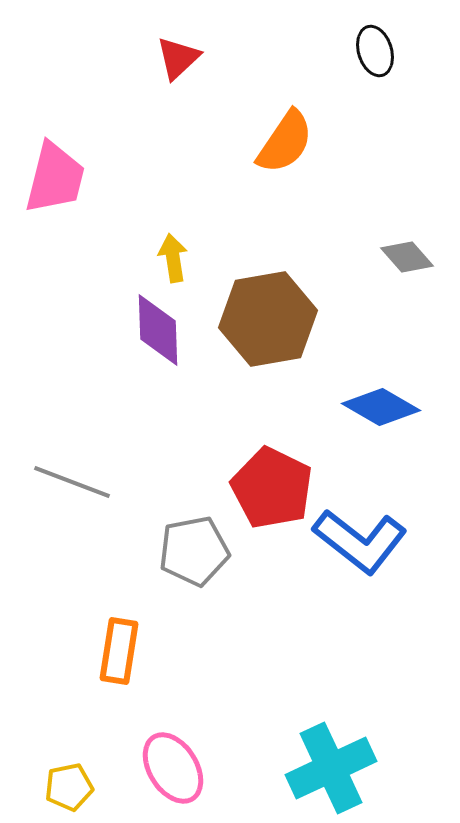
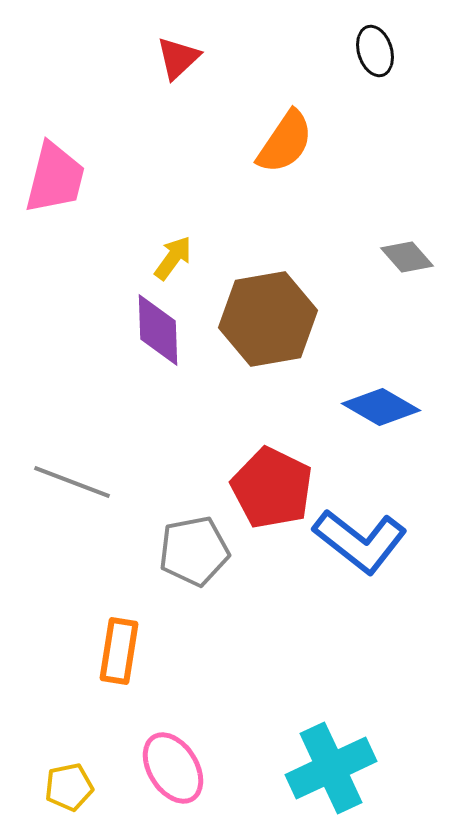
yellow arrow: rotated 45 degrees clockwise
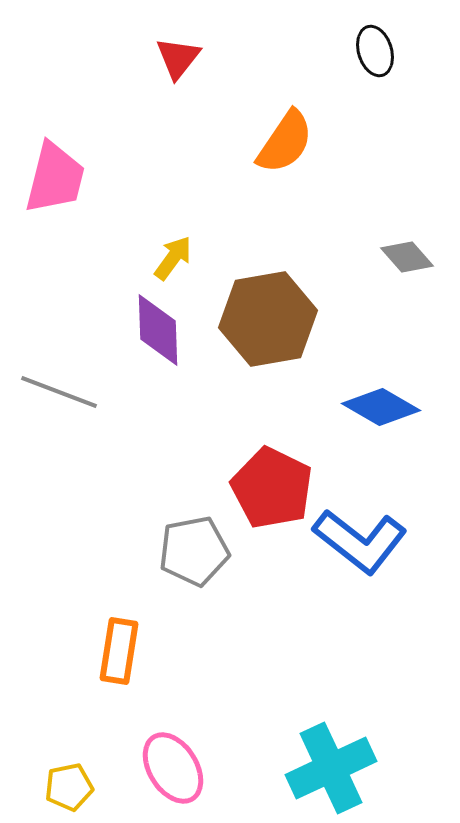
red triangle: rotated 9 degrees counterclockwise
gray line: moved 13 px left, 90 px up
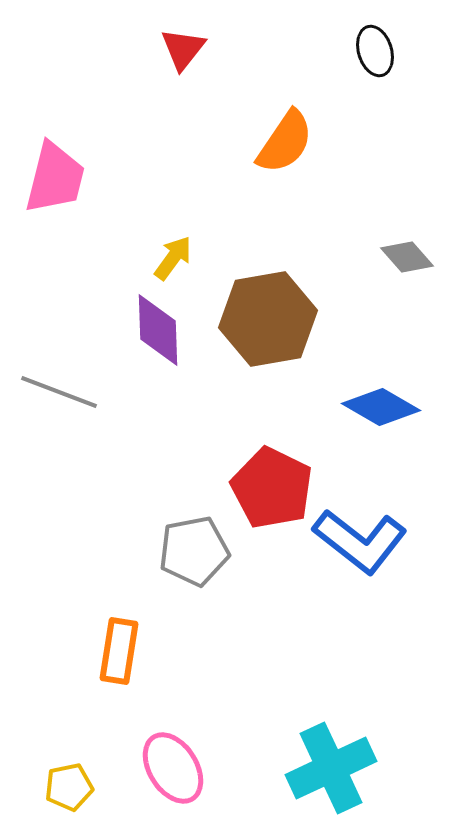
red triangle: moved 5 px right, 9 px up
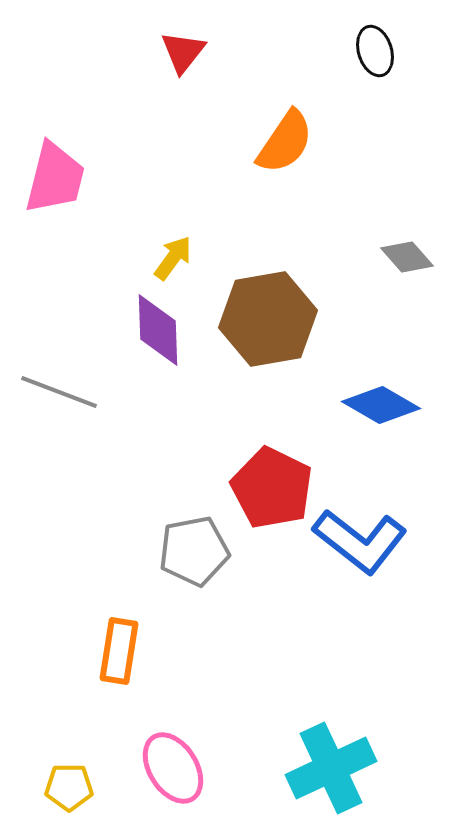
red triangle: moved 3 px down
blue diamond: moved 2 px up
yellow pentagon: rotated 12 degrees clockwise
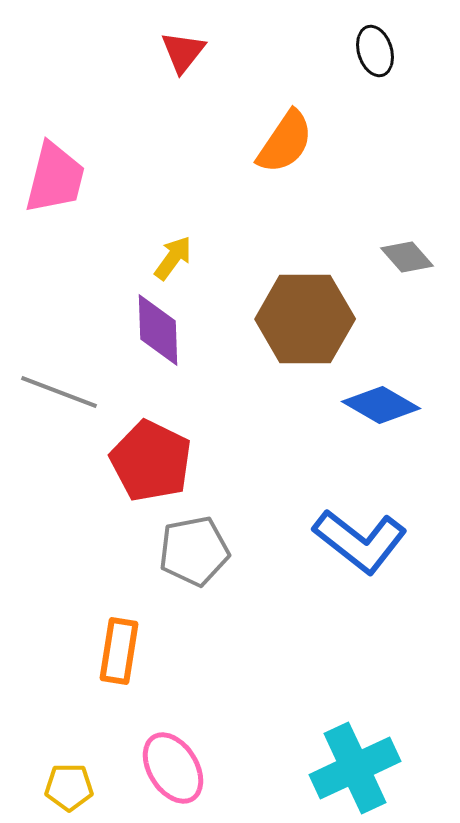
brown hexagon: moved 37 px right; rotated 10 degrees clockwise
red pentagon: moved 121 px left, 27 px up
cyan cross: moved 24 px right
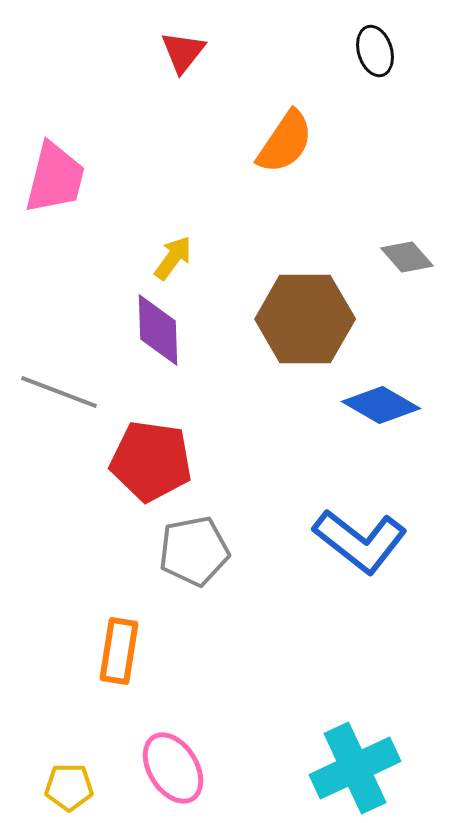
red pentagon: rotated 18 degrees counterclockwise
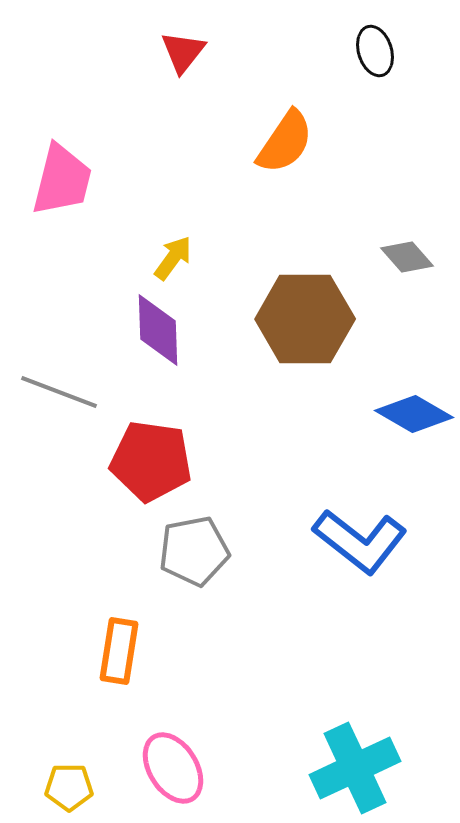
pink trapezoid: moved 7 px right, 2 px down
blue diamond: moved 33 px right, 9 px down
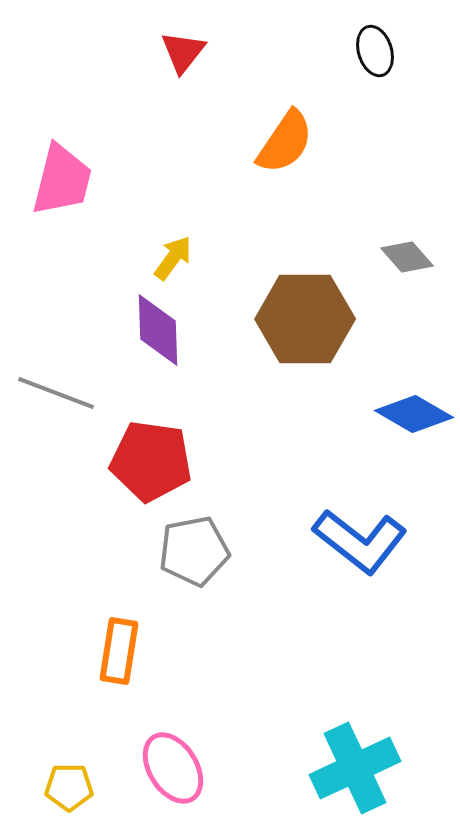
gray line: moved 3 px left, 1 px down
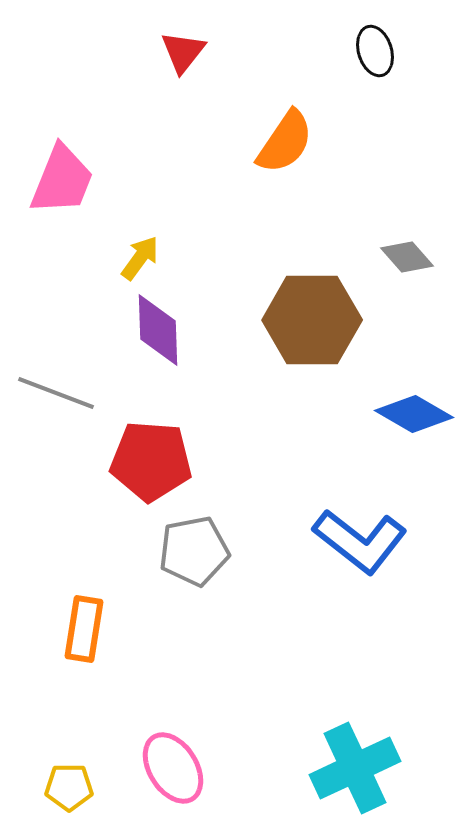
pink trapezoid: rotated 8 degrees clockwise
yellow arrow: moved 33 px left
brown hexagon: moved 7 px right, 1 px down
red pentagon: rotated 4 degrees counterclockwise
orange rectangle: moved 35 px left, 22 px up
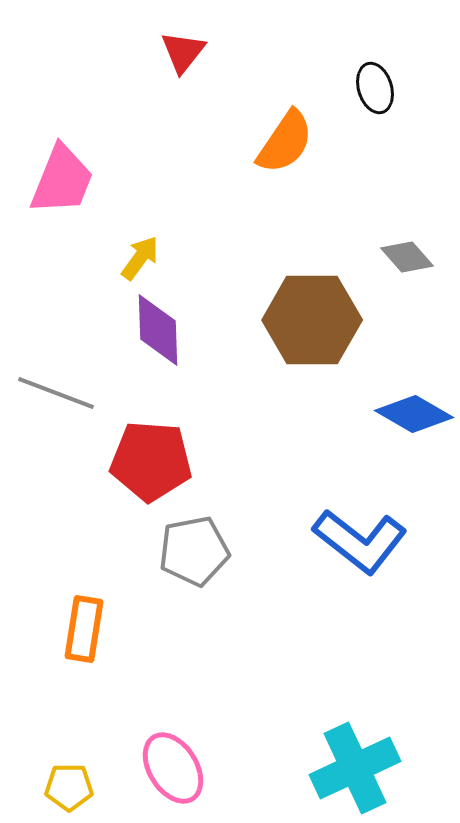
black ellipse: moved 37 px down
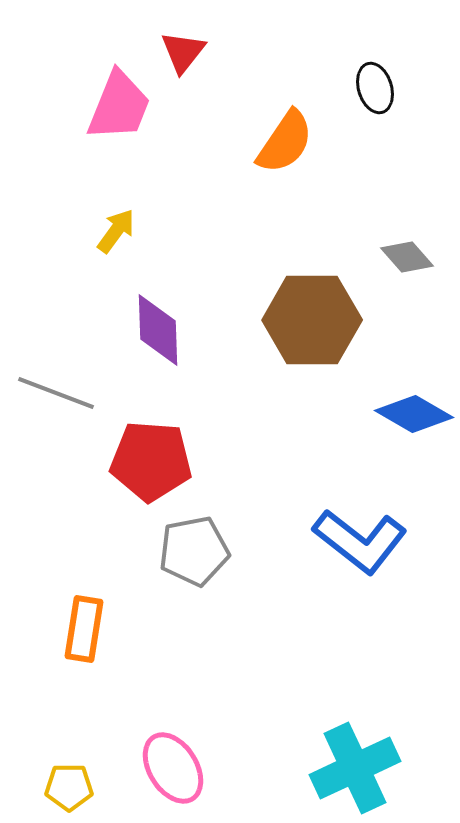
pink trapezoid: moved 57 px right, 74 px up
yellow arrow: moved 24 px left, 27 px up
